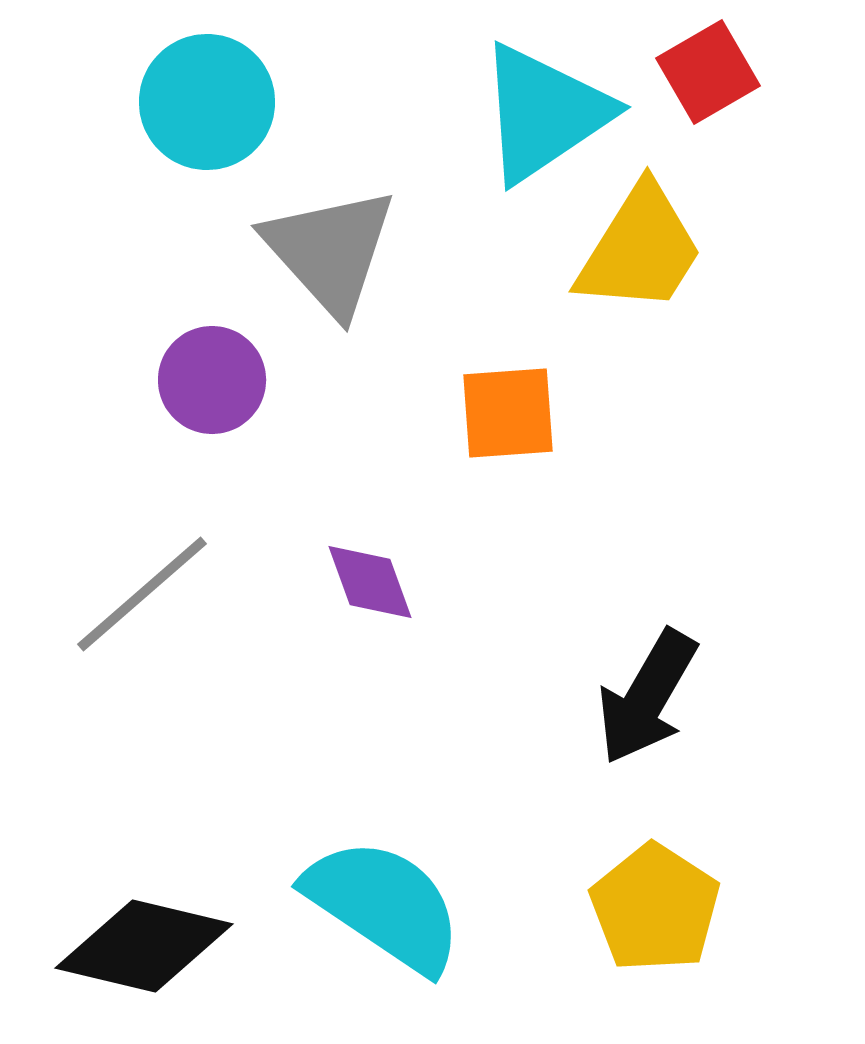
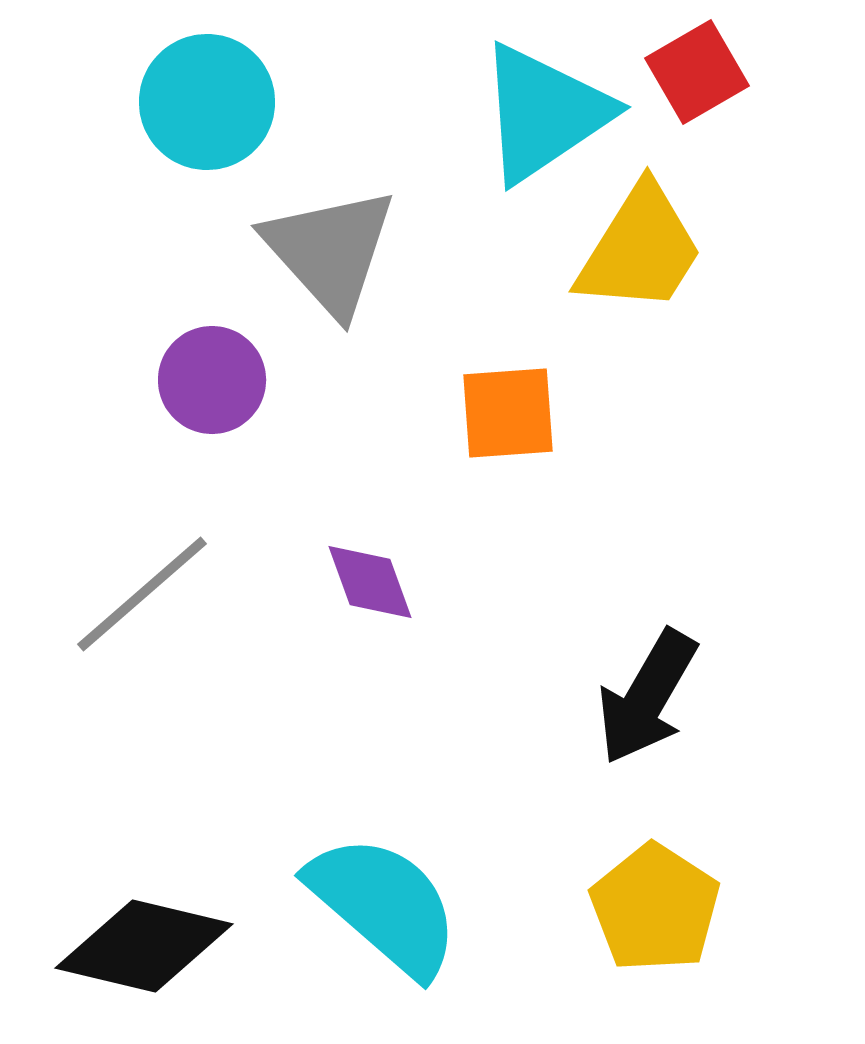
red square: moved 11 px left
cyan semicircle: rotated 7 degrees clockwise
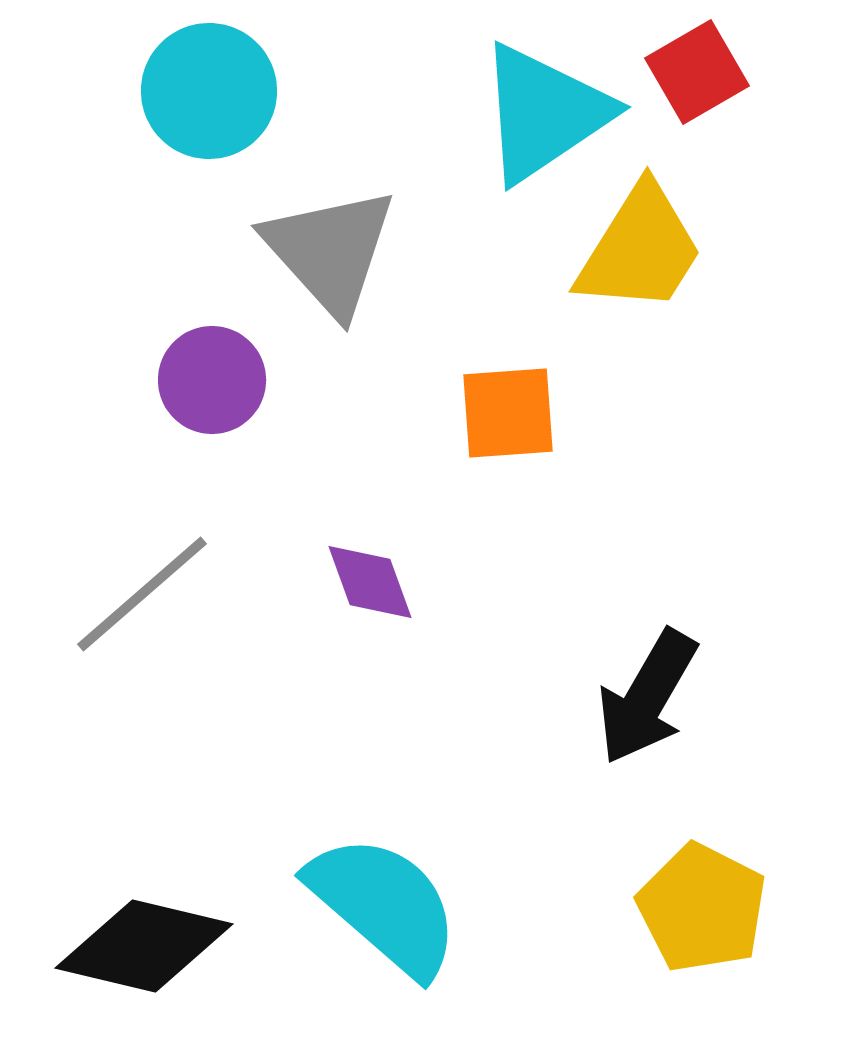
cyan circle: moved 2 px right, 11 px up
yellow pentagon: moved 47 px right; rotated 6 degrees counterclockwise
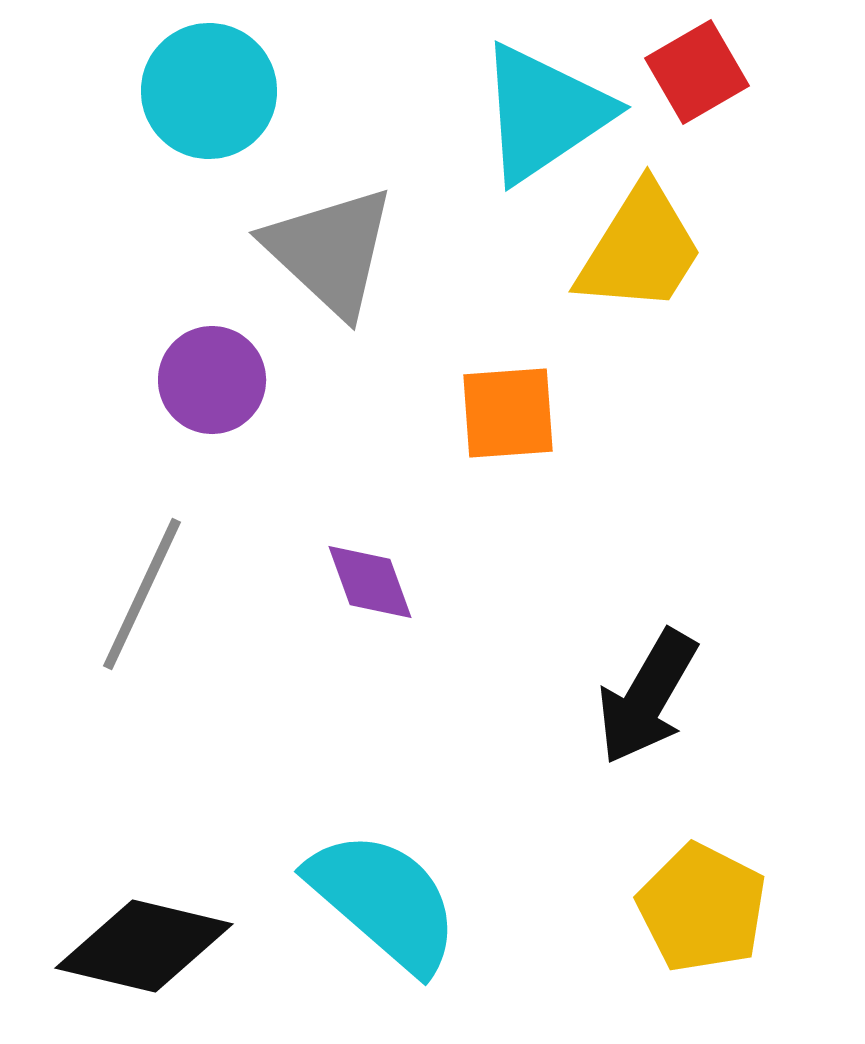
gray triangle: rotated 5 degrees counterclockwise
gray line: rotated 24 degrees counterclockwise
cyan semicircle: moved 4 px up
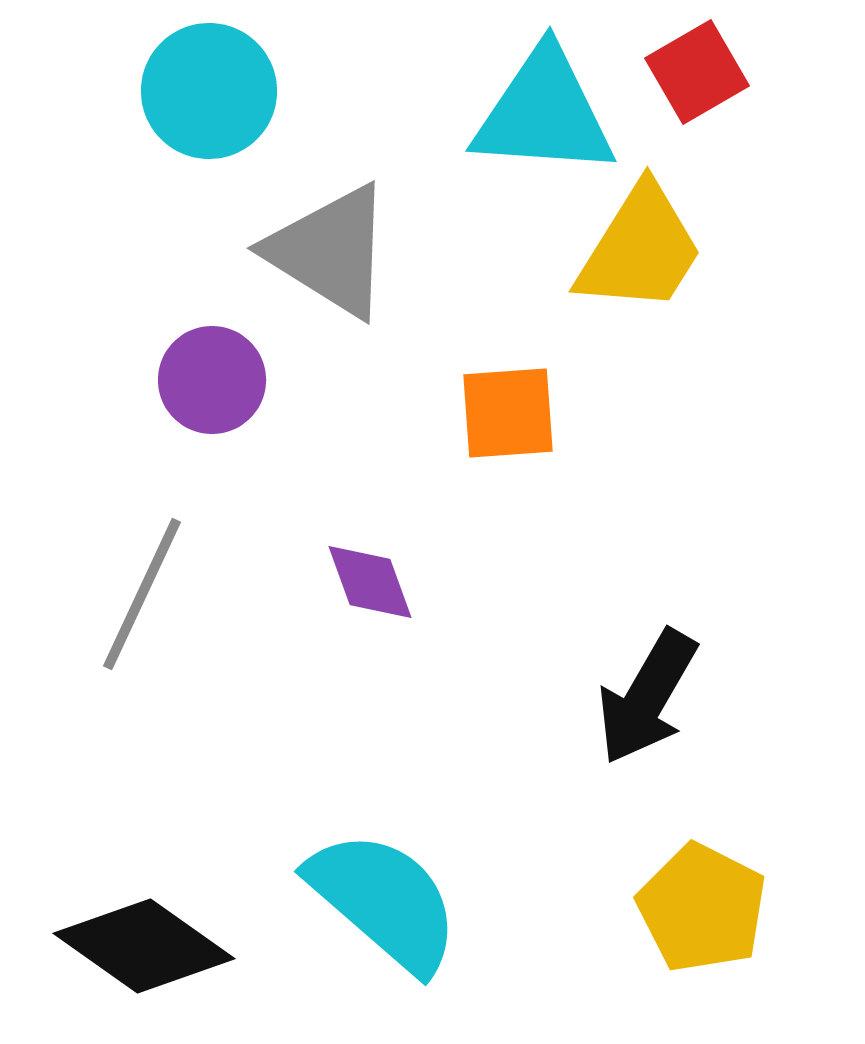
cyan triangle: rotated 38 degrees clockwise
gray triangle: rotated 11 degrees counterclockwise
black diamond: rotated 22 degrees clockwise
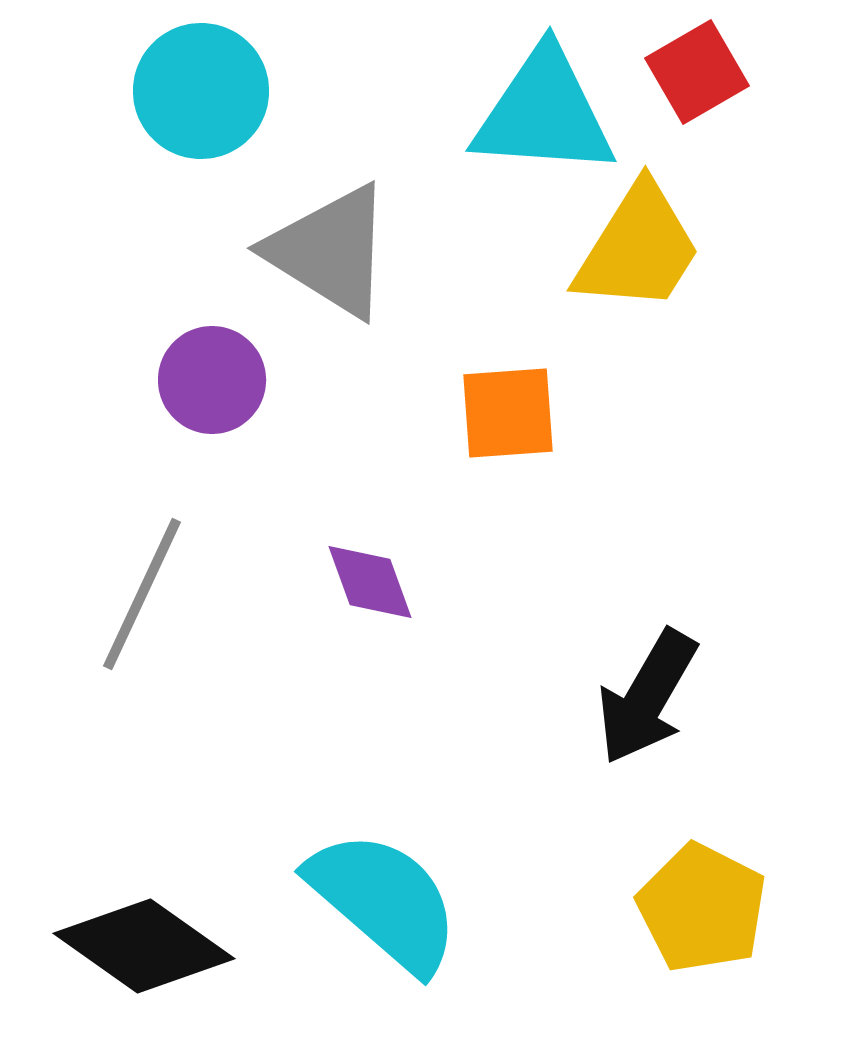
cyan circle: moved 8 px left
yellow trapezoid: moved 2 px left, 1 px up
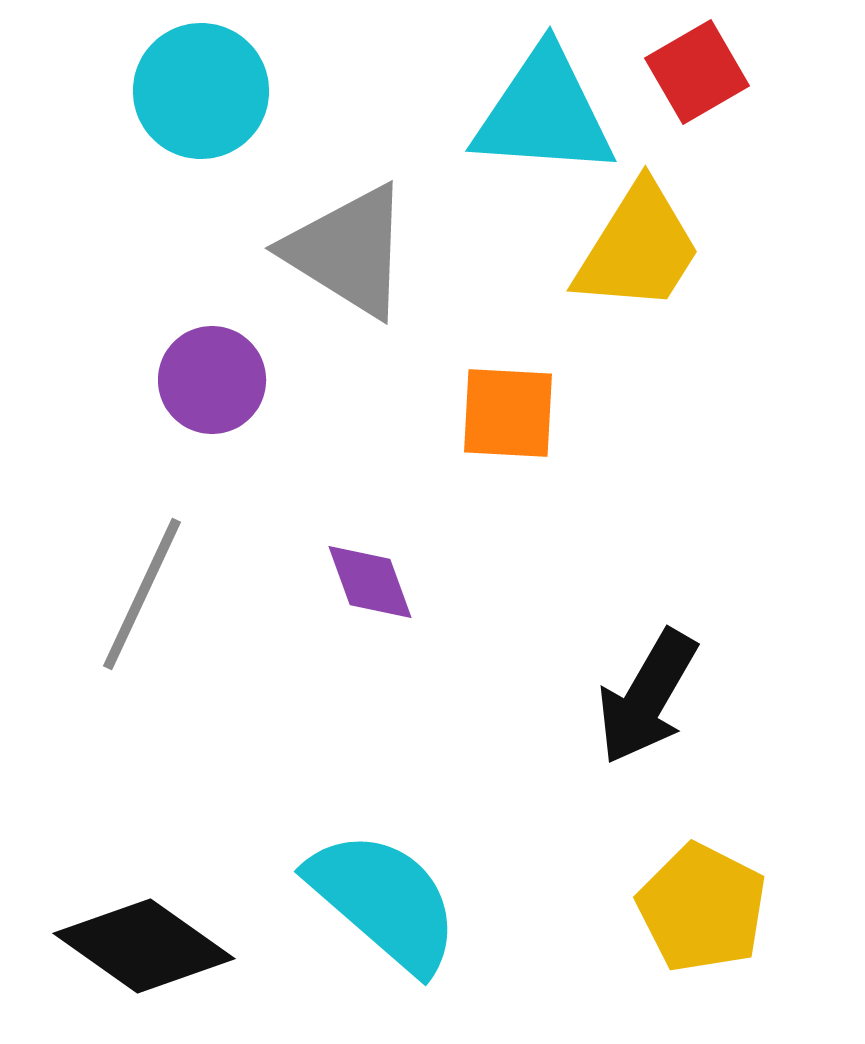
gray triangle: moved 18 px right
orange square: rotated 7 degrees clockwise
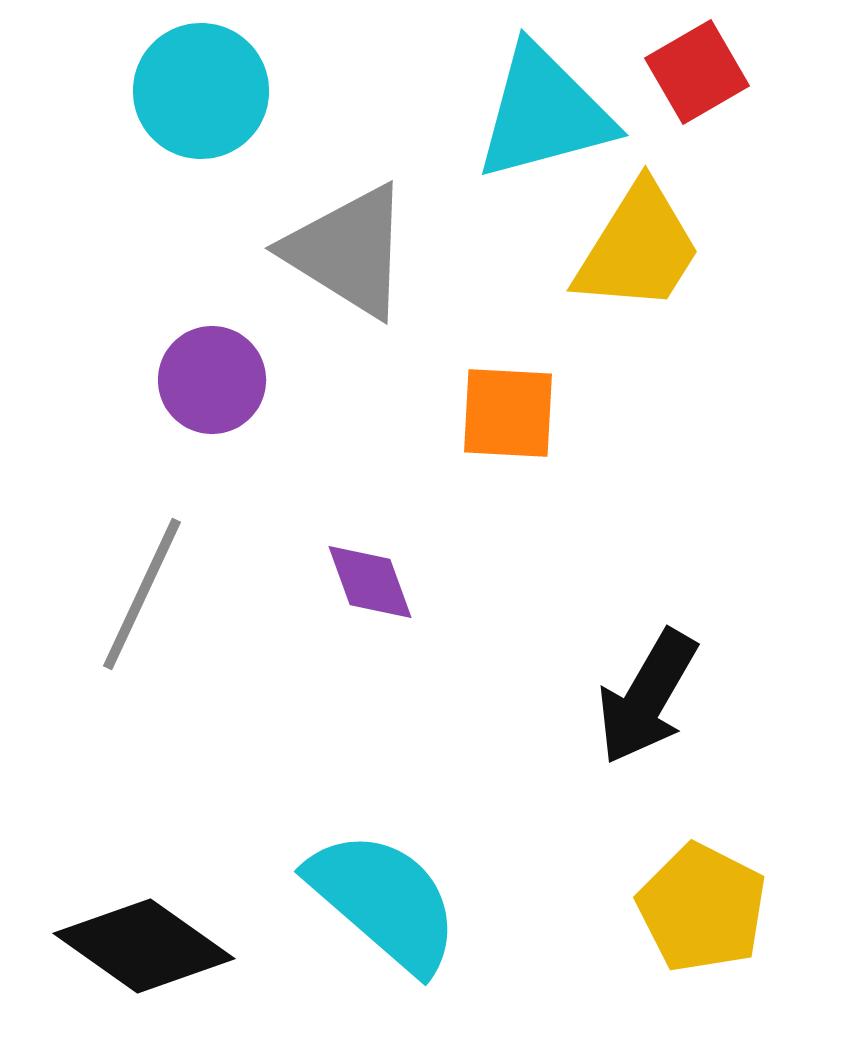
cyan triangle: rotated 19 degrees counterclockwise
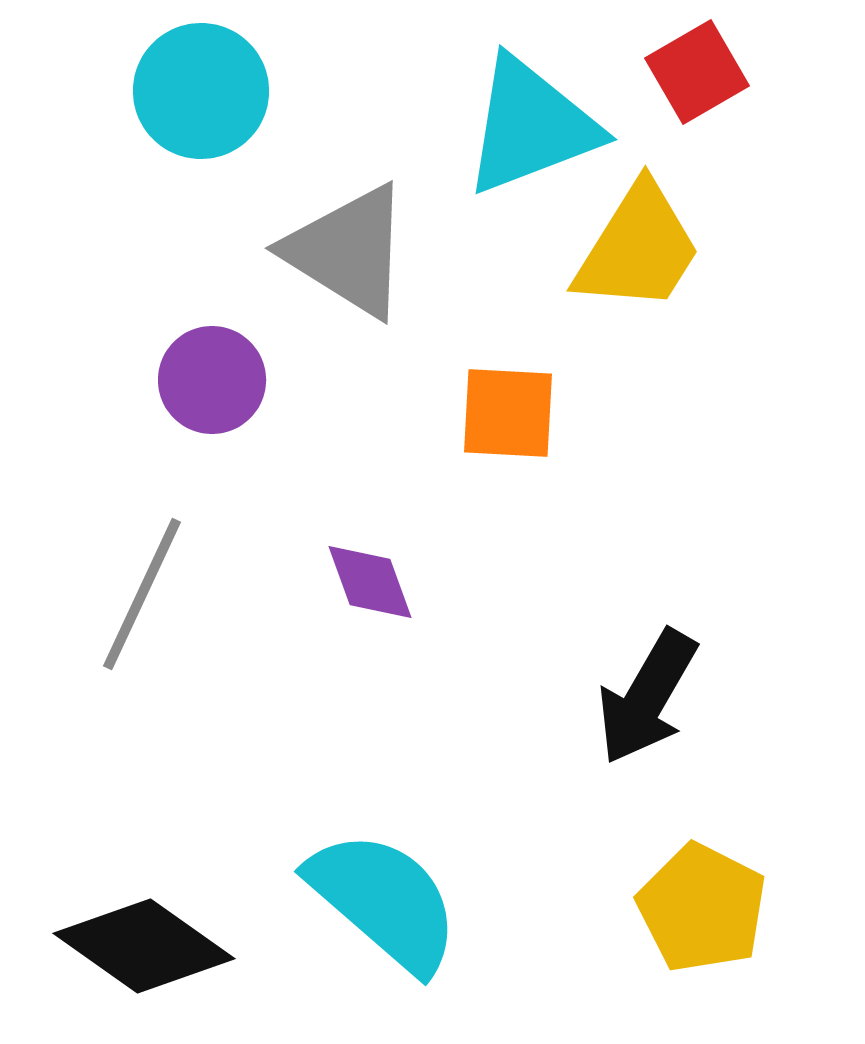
cyan triangle: moved 13 px left, 13 px down; rotated 6 degrees counterclockwise
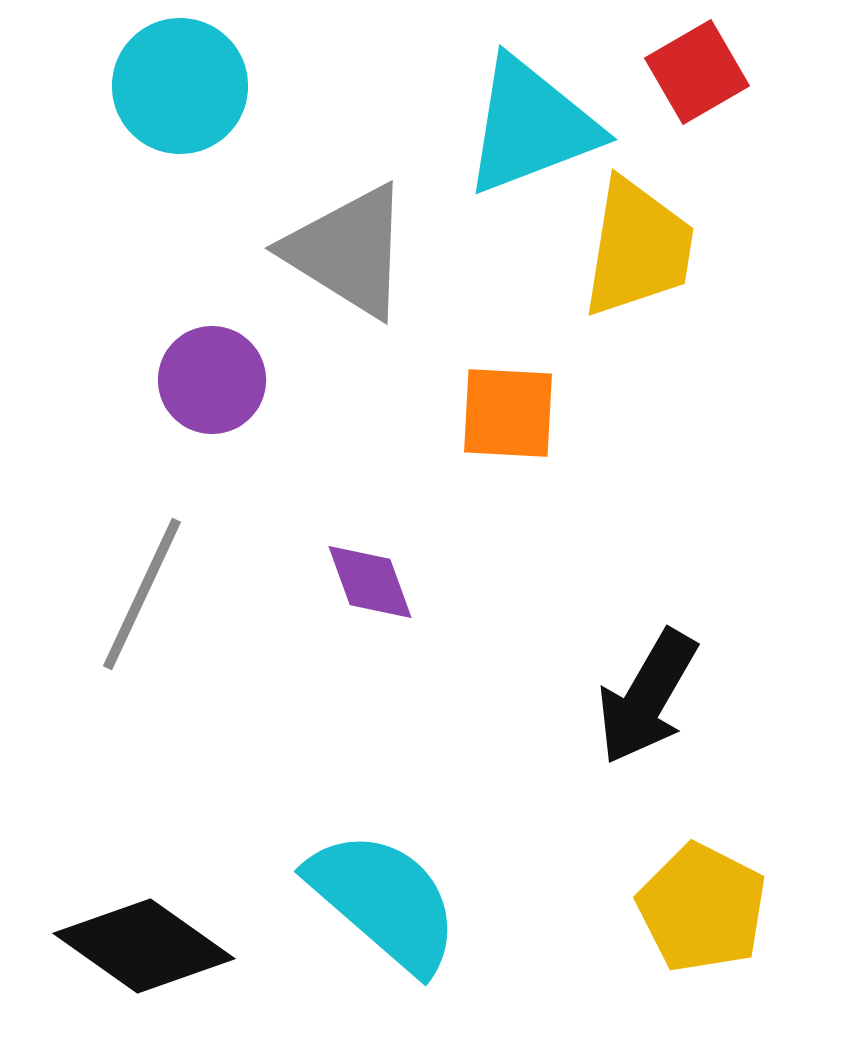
cyan circle: moved 21 px left, 5 px up
yellow trapezoid: rotated 23 degrees counterclockwise
